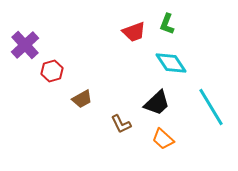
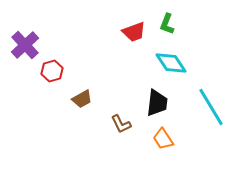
black trapezoid: rotated 40 degrees counterclockwise
orange trapezoid: rotated 15 degrees clockwise
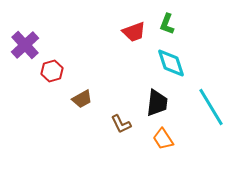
cyan diamond: rotated 16 degrees clockwise
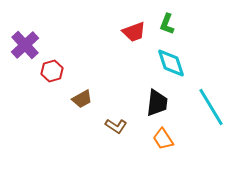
brown L-shape: moved 5 px left, 2 px down; rotated 30 degrees counterclockwise
